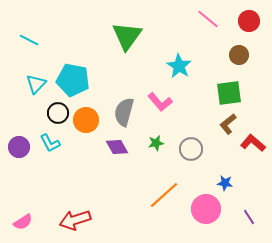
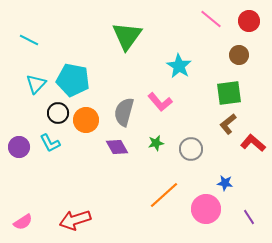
pink line: moved 3 px right
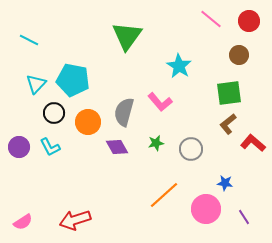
black circle: moved 4 px left
orange circle: moved 2 px right, 2 px down
cyan L-shape: moved 4 px down
purple line: moved 5 px left
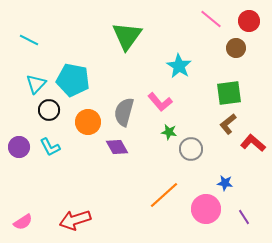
brown circle: moved 3 px left, 7 px up
black circle: moved 5 px left, 3 px up
green star: moved 13 px right, 11 px up; rotated 21 degrees clockwise
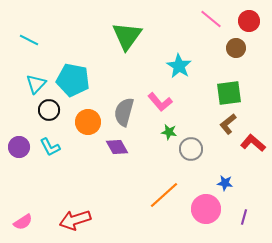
purple line: rotated 49 degrees clockwise
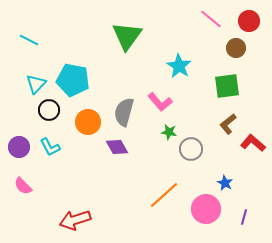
green square: moved 2 px left, 7 px up
blue star: rotated 21 degrees clockwise
pink semicircle: moved 36 px up; rotated 78 degrees clockwise
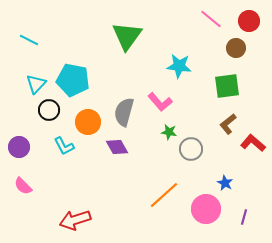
cyan star: rotated 25 degrees counterclockwise
cyan L-shape: moved 14 px right, 1 px up
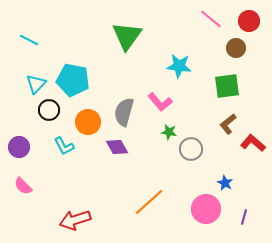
orange line: moved 15 px left, 7 px down
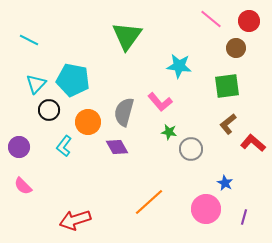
cyan L-shape: rotated 65 degrees clockwise
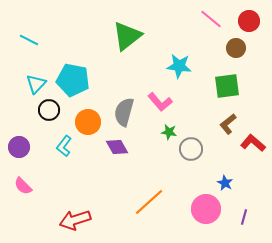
green triangle: rotated 16 degrees clockwise
